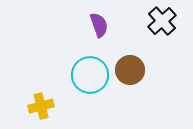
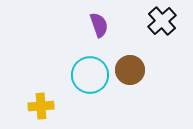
yellow cross: rotated 10 degrees clockwise
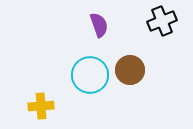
black cross: rotated 20 degrees clockwise
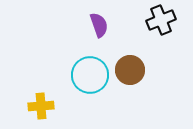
black cross: moved 1 px left, 1 px up
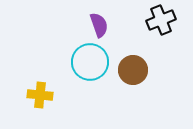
brown circle: moved 3 px right
cyan circle: moved 13 px up
yellow cross: moved 1 px left, 11 px up; rotated 10 degrees clockwise
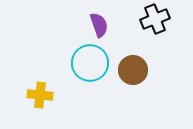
black cross: moved 6 px left, 1 px up
cyan circle: moved 1 px down
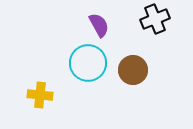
purple semicircle: rotated 10 degrees counterclockwise
cyan circle: moved 2 px left
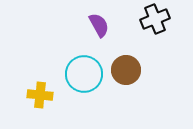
cyan circle: moved 4 px left, 11 px down
brown circle: moved 7 px left
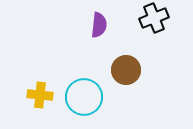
black cross: moved 1 px left, 1 px up
purple semicircle: rotated 35 degrees clockwise
cyan circle: moved 23 px down
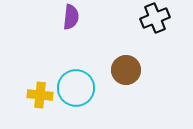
black cross: moved 1 px right
purple semicircle: moved 28 px left, 8 px up
cyan circle: moved 8 px left, 9 px up
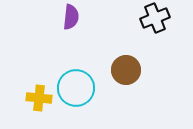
yellow cross: moved 1 px left, 3 px down
